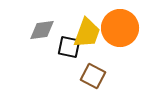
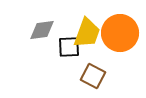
orange circle: moved 5 px down
black square: rotated 15 degrees counterclockwise
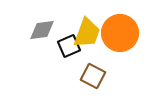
black square: moved 1 px up; rotated 20 degrees counterclockwise
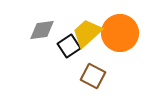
yellow trapezoid: rotated 152 degrees counterclockwise
black square: rotated 10 degrees counterclockwise
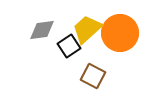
yellow trapezoid: moved 4 px up
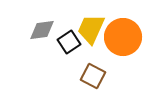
yellow trapezoid: moved 4 px right; rotated 24 degrees counterclockwise
orange circle: moved 3 px right, 4 px down
black square: moved 4 px up
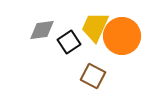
yellow trapezoid: moved 4 px right, 2 px up
orange circle: moved 1 px left, 1 px up
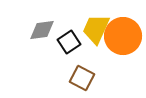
yellow trapezoid: moved 1 px right, 2 px down
orange circle: moved 1 px right
brown square: moved 11 px left, 2 px down
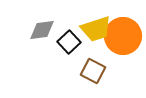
yellow trapezoid: rotated 132 degrees counterclockwise
black square: rotated 10 degrees counterclockwise
brown square: moved 11 px right, 7 px up
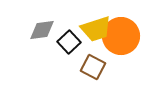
orange circle: moved 2 px left
brown square: moved 4 px up
